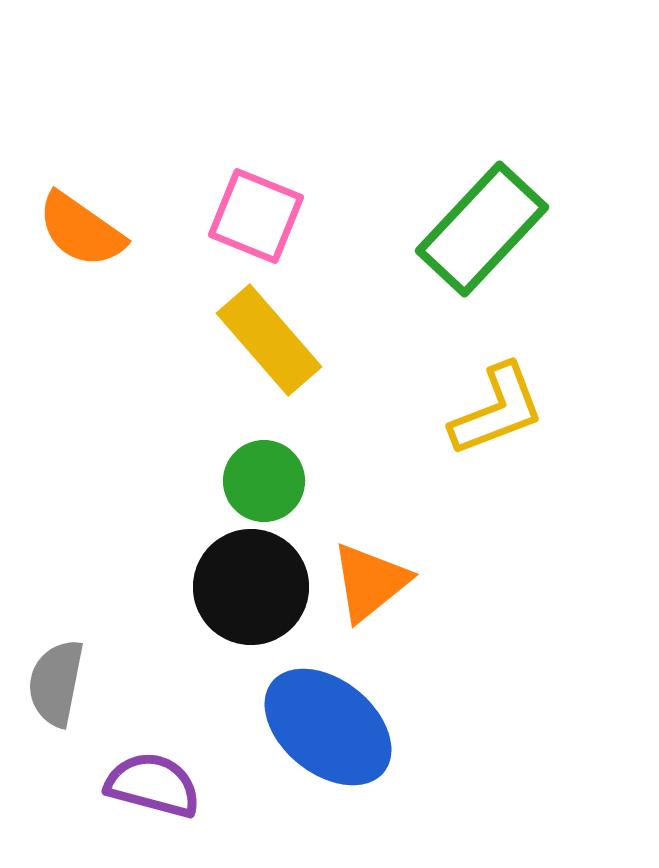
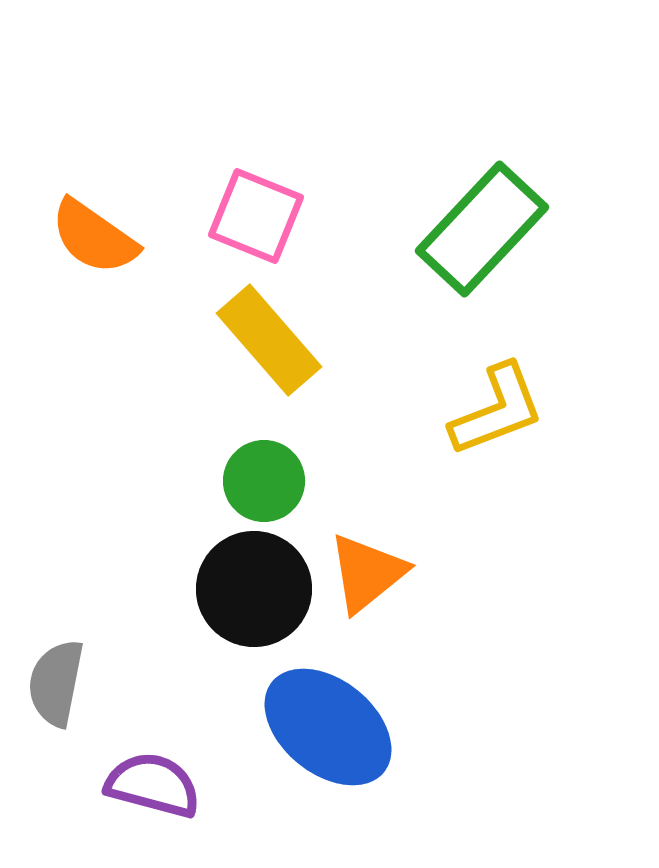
orange semicircle: moved 13 px right, 7 px down
orange triangle: moved 3 px left, 9 px up
black circle: moved 3 px right, 2 px down
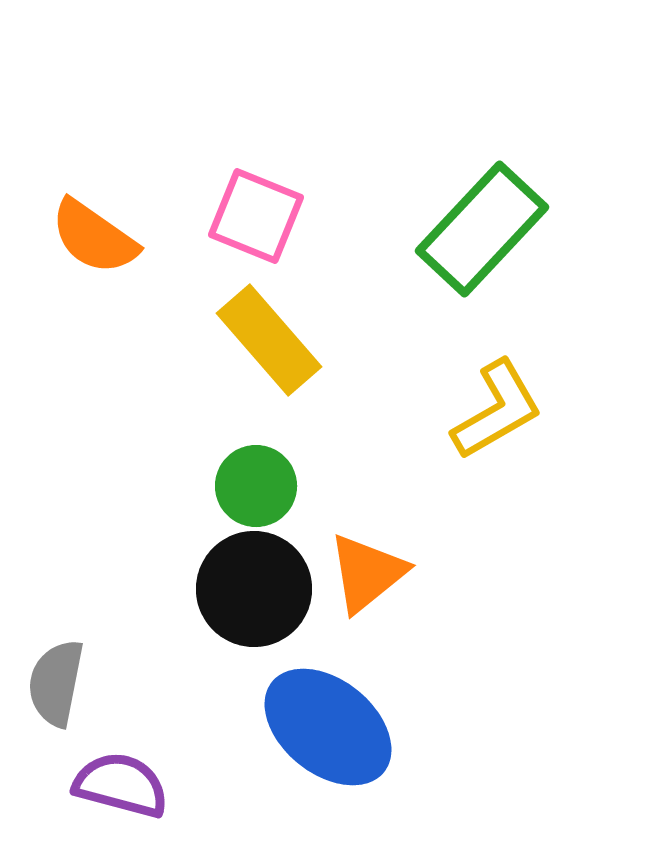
yellow L-shape: rotated 9 degrees counterclockwise
green circle: moved 8 px left, 5 px down
purple semicircle: moved 32 px left
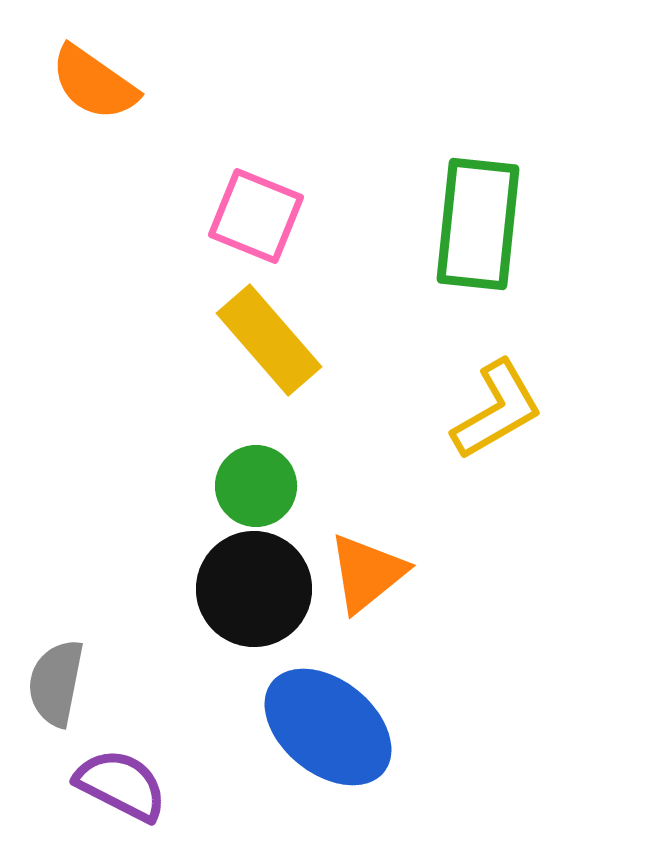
green rectangle: moved 4 px left, 5 px up; rotated 37 degrees counterclockwise
orange semicircle: moved 154 px up
purple semicircle: rotated 12 degrees clockwise
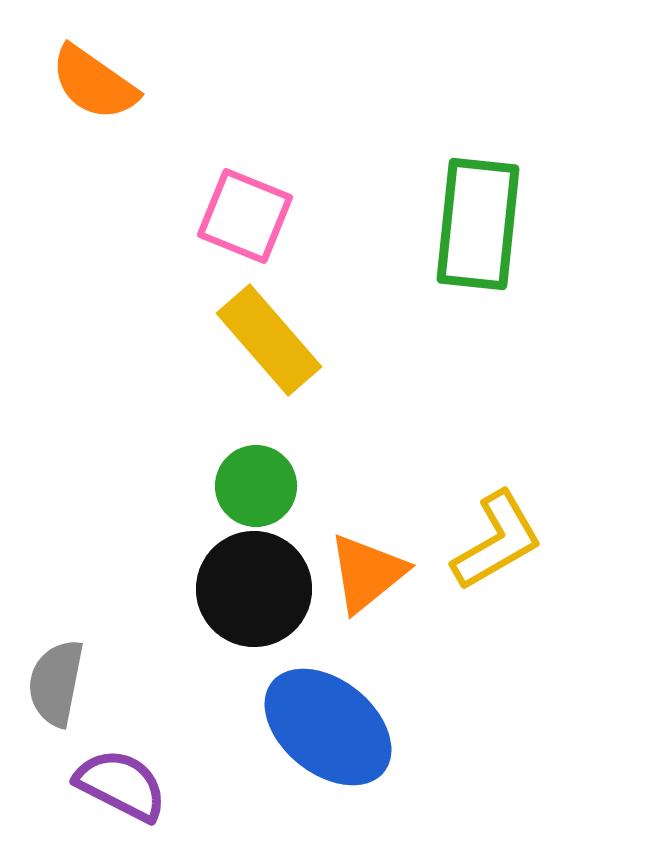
pink square: moved 11 px left
yellow L-shape: moved 131 px down
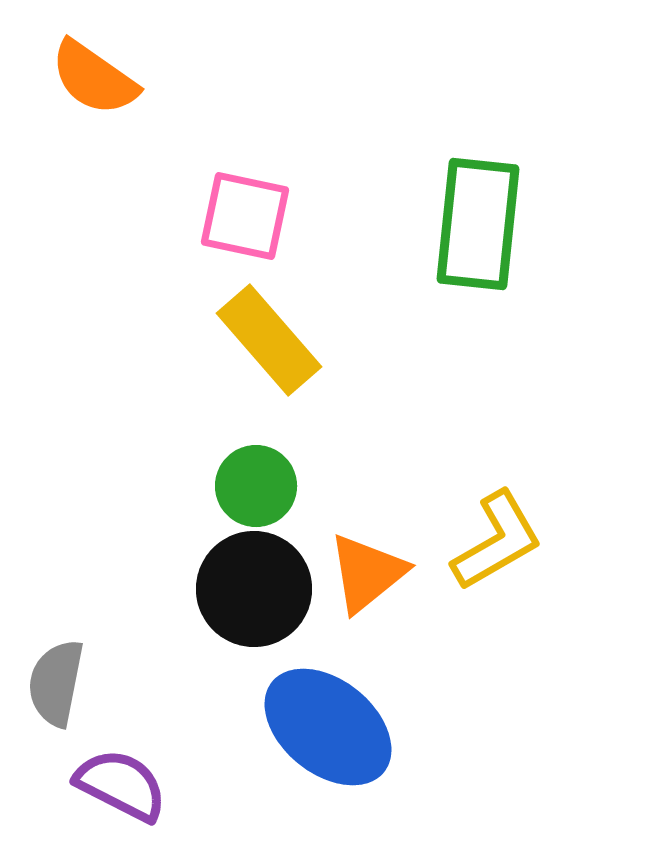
orange semicircle: moved 5 px up
pink square: rotated 10 degrees counterclockwise
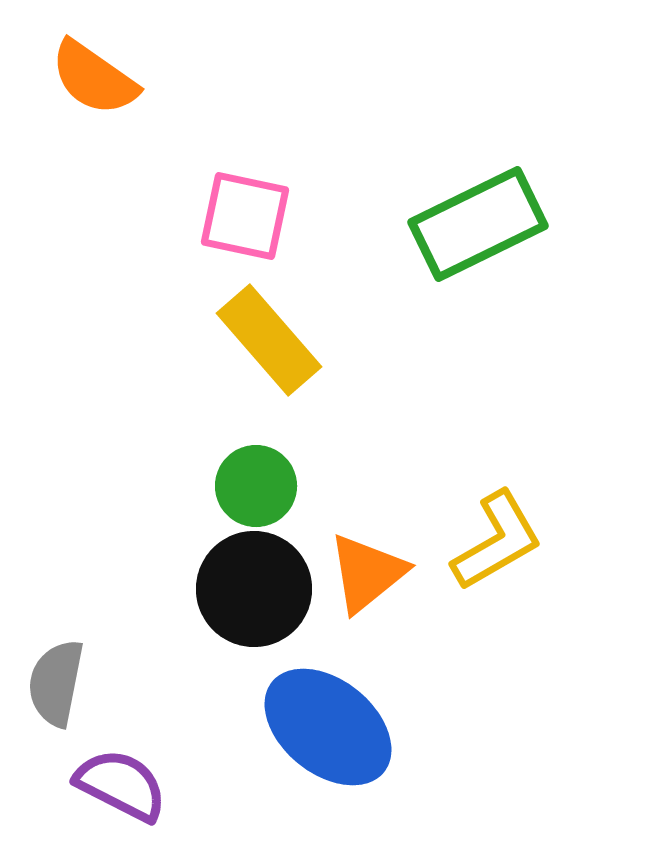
green rectangle: rotated 58 degrees clockwise
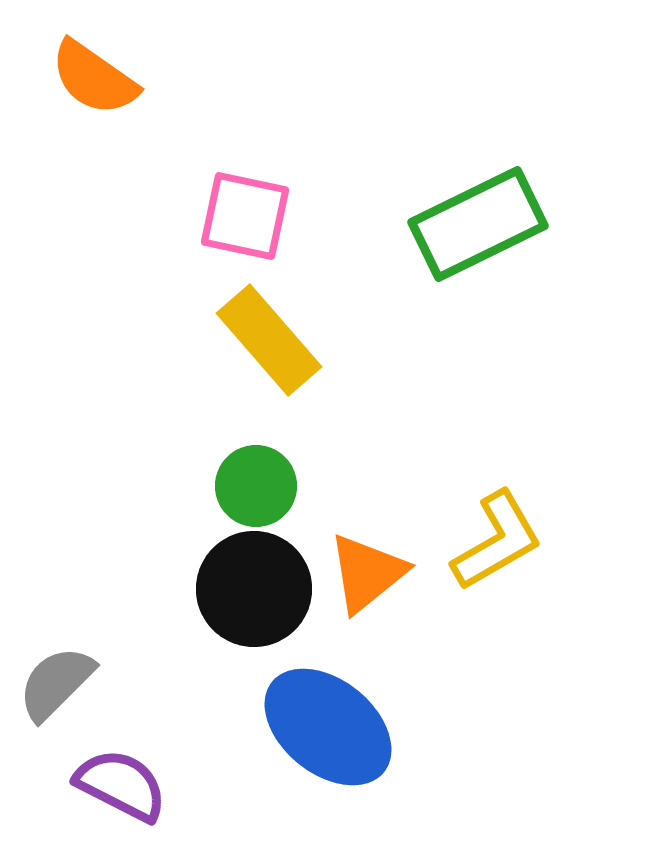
gray semicircle: rotated 34 degrees clockwise
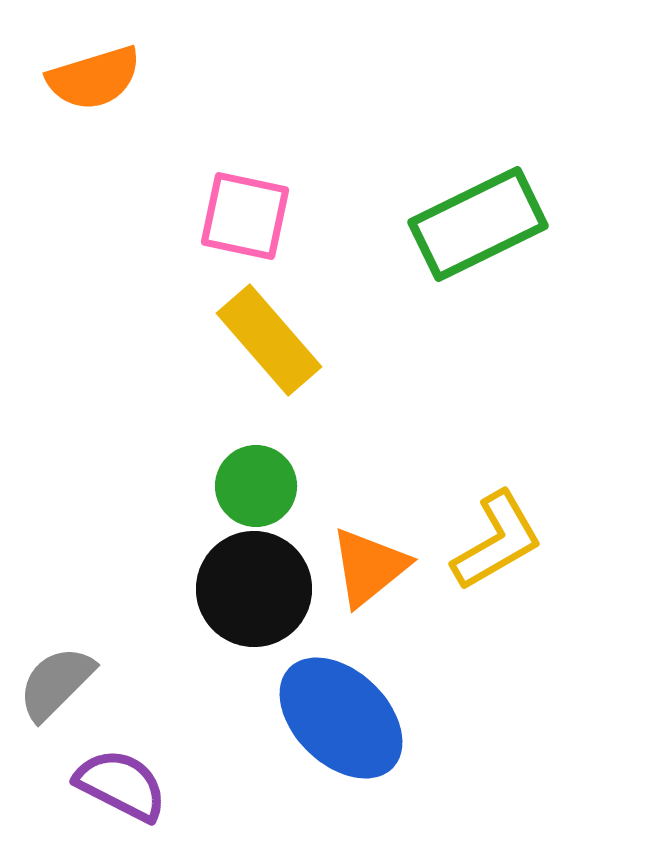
orange semicircle: rotated 52 degrees counterclockwise
orange triangle: moved 2 px right, 6 px up
blue ellipse: moved 13 px right, 9 px up; rotated 5 degrees clockwise
